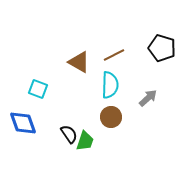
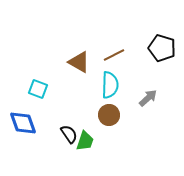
brown circle: moved 2 px left, 2 px up
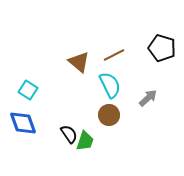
brown triangle: rotated 10 degrees clockwise
cyan semicircle: rotated 28 degrees counterclockwise
cyan square: moved 10 px left, 1 px down; rotated 12 degrees clockwise
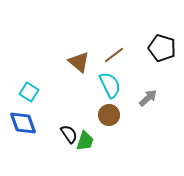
brown line: rotated 10 degrees counterclockwise
cyan square: moved 1 px right, 2 px down
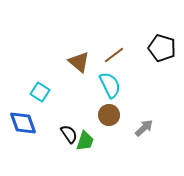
cyan square: moved 11 px right
gray arrow: moved 4 px left, 30 px down
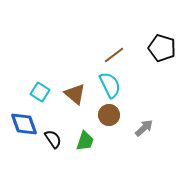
brown triangle: moved 4 px left, 32 px down
blue diamond: moved 1 px right, 1 px down
black semicircle: moved 16 px left, 5 px down
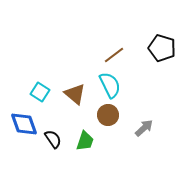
brown circle: moved 1 px left
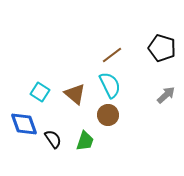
brown line: moved 2 px left
gray arrow: moved 22 px right, 33 px up
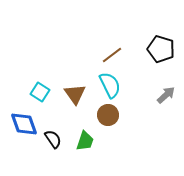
black pentagon: moved 1 px left, 1 px down
brown triangle: rotated 15 degrees clockwise
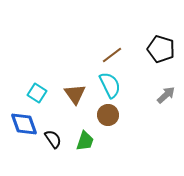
cyan square: moved 3 px left, 1 px down
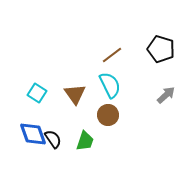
blue diamond: moved 9 px right, 10 px down
